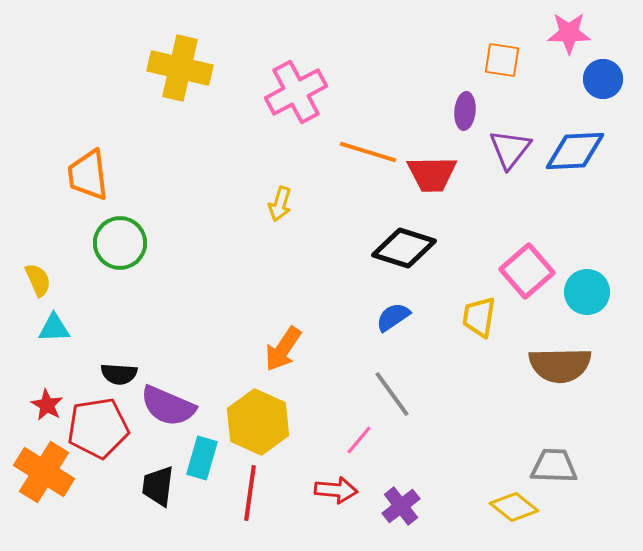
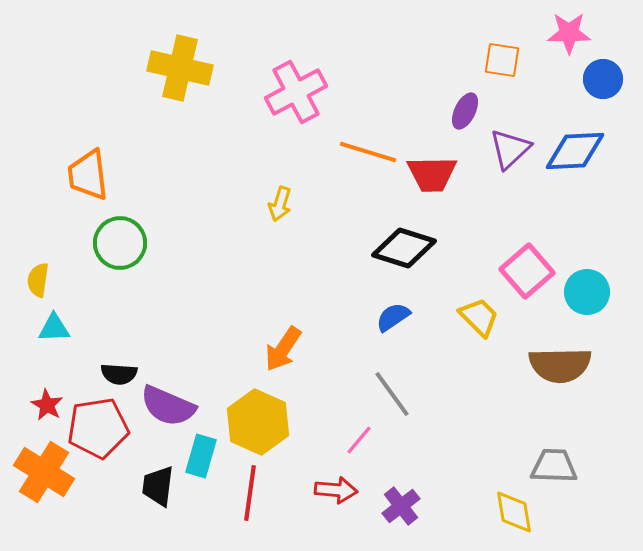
purple ellipse: rotated 21 degrees clockwise
purple triangle: rotated 9 degrees clockwise
yellow semicircle: rotated 148 degrees counterclockwise
yellow trapezoid: rotated 126 degrees clockwise
cyan rectangle: moved 1 px left, 2 px up
yellow diamond: moved 5 px down; rotated 42 degrees clockwise
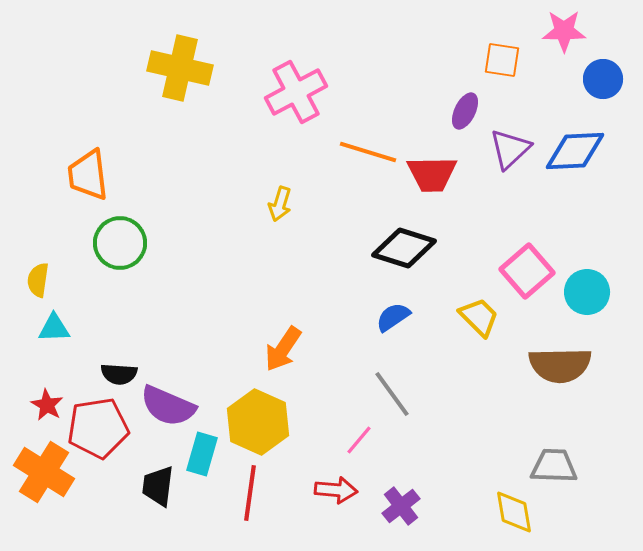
pink star: moved 5 px left, 2 px up
cyan rectangle: moved 1 px right, 2 px up
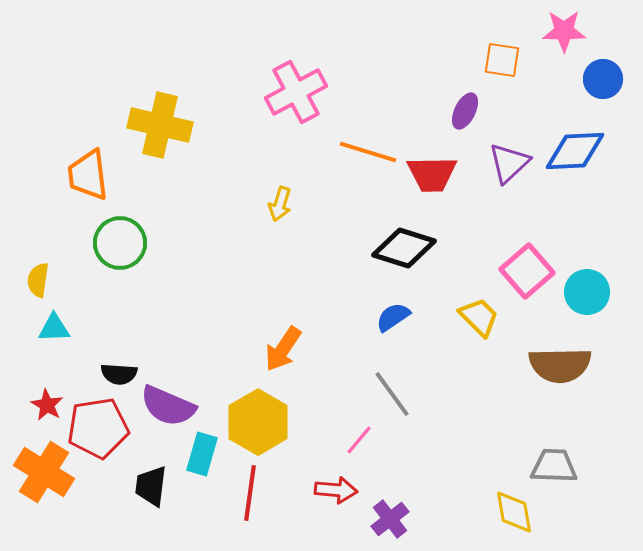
yellow cross: moved 20 px left, 57 px down
purple triangle: moved 1 px left, 14 px down
yellow hexagon: rotated 6 degrees clockwise
black trapezoid: moved 7 px left
purple cross: moved 11 px left, 13 px down
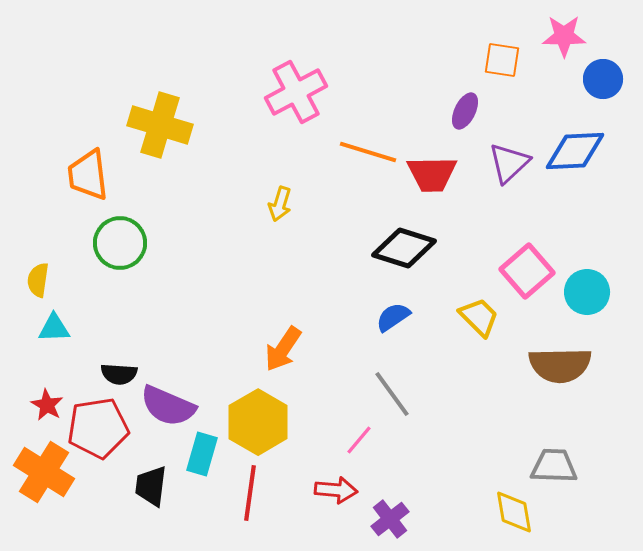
pink star: moved 5 px down
yellow cross: rotated 4 degrees clockwise
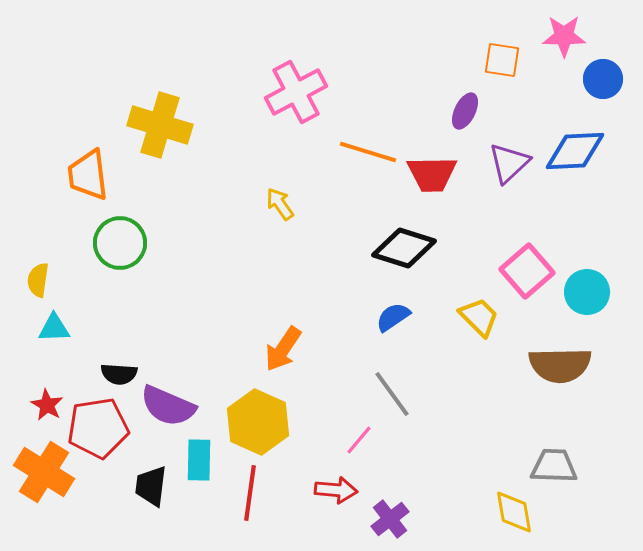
yellow arrow: rotated 128 degrees clockwise
yellow hexagon: rotated 6 degrees counterclockwise
cyan rectangle: moved 3 px left, 6 px down; rotated 15 degrees counterclockwise
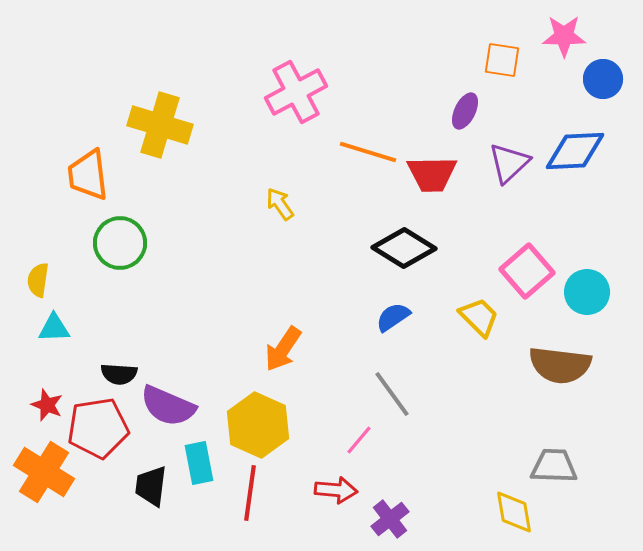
black diamond: rotated 14 degrees clockwise
brown semicircle: rotated 8 degrees clockwise
red star: rotated 8 degrees counterclockwise
yellow hexagon: moved 3 px down
cyan rectangle: moved 3 px down; rotated 12 degrees counterclockwise
